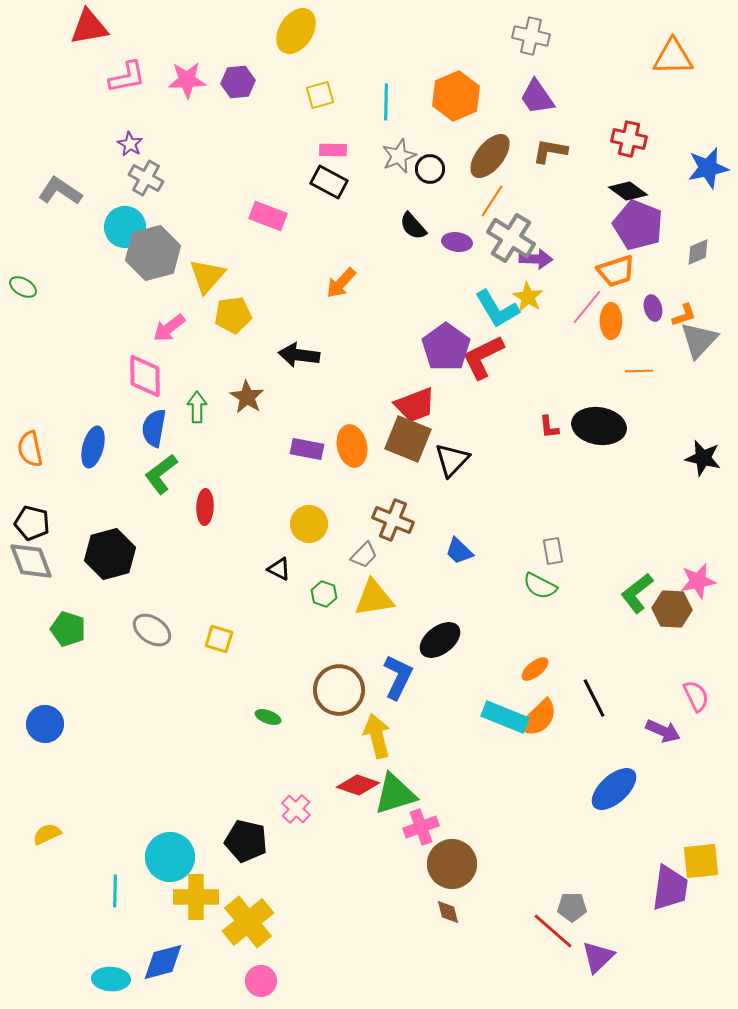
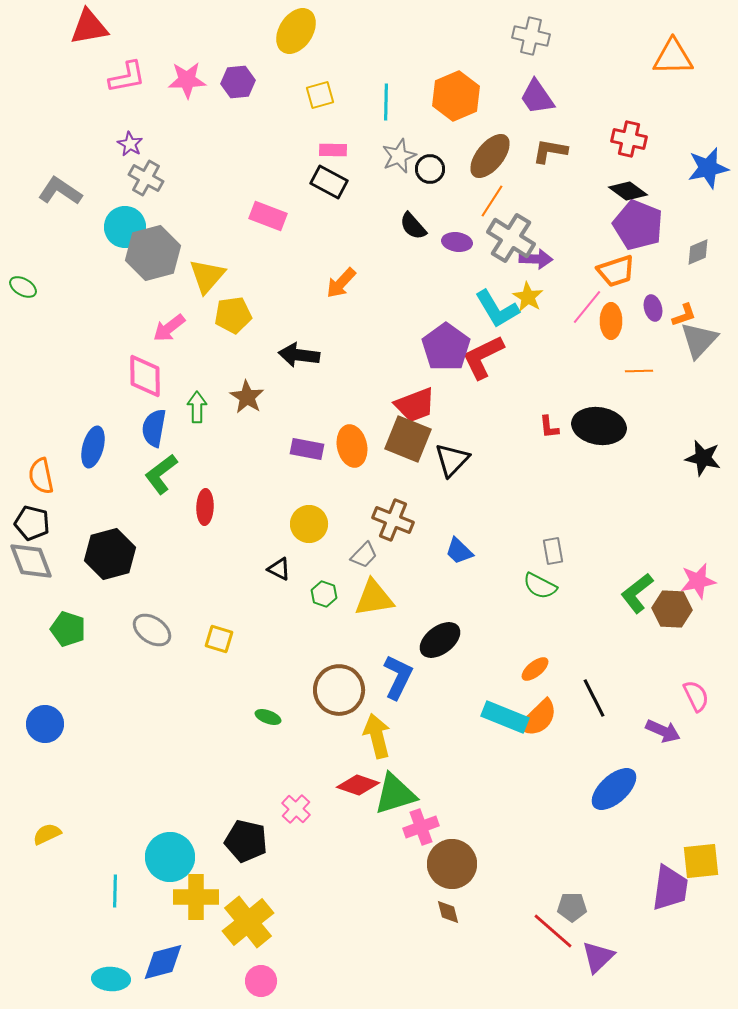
orange semicircle at (30, 449): moved 11 px right, 27 px down
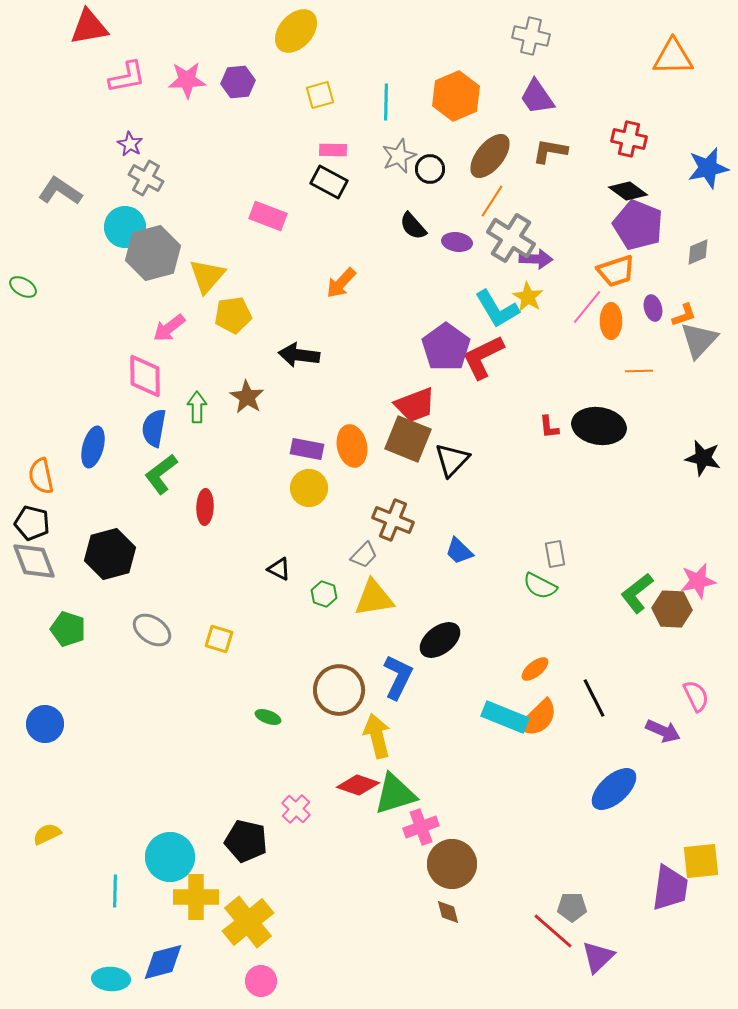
yellow ellipse at (296, 31): rotated 9 degrees clockwise
yellow circle at (309, 524): moved 36 px up
gray rectangle at (553, 551): moved 2 px right, 3 px down
gray diamond at (31, 561): moved 3 px right
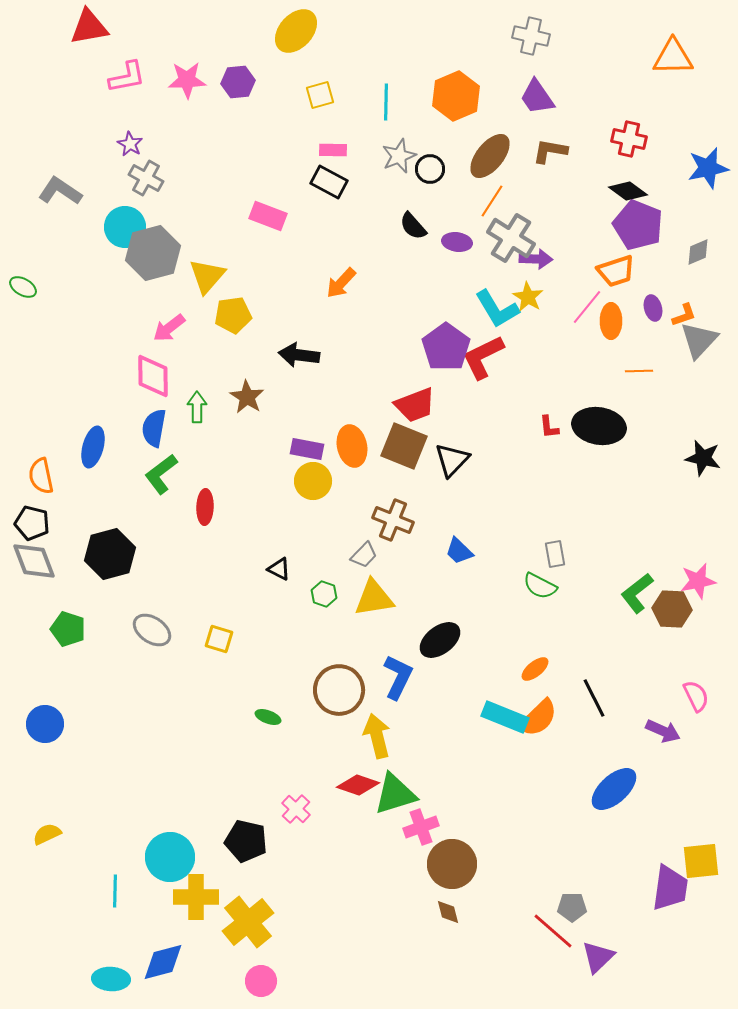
pink diamond at (145, 376): moved 8 px right
brown square at (408, 439): moved 4 px left, 7 px down
yellow circle at (309, 488): moved 4 px right, 7 px up
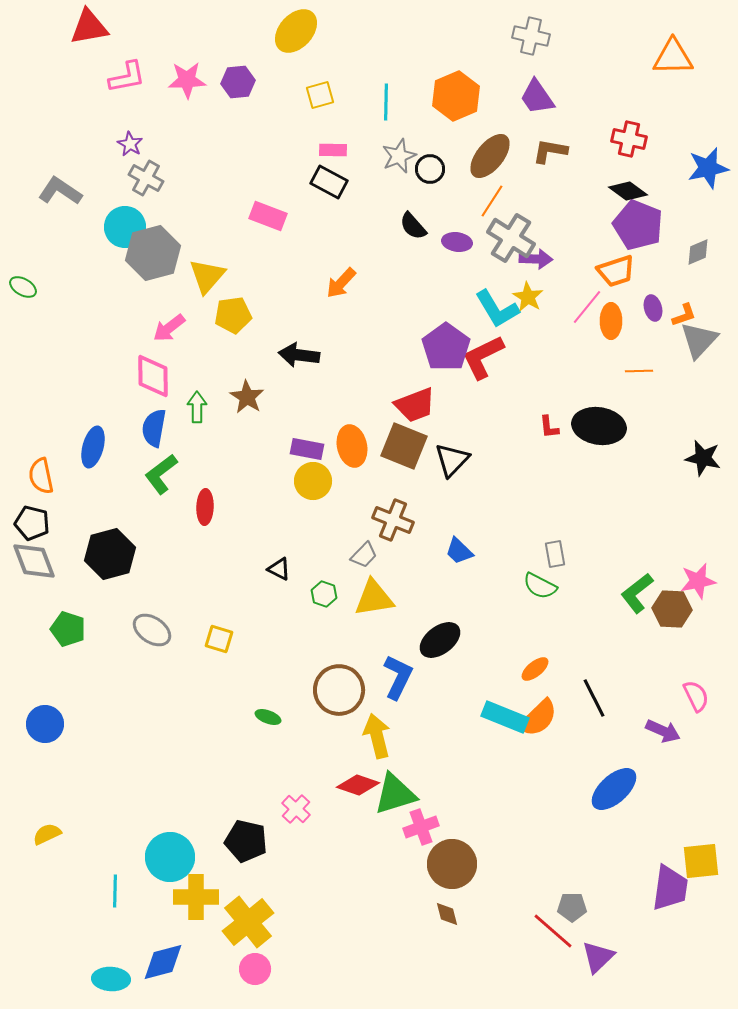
brown diamond at (448, 912): moved 1 px left, 2 px down
pink circle at (261, 981): moved 6 px left, 12 px up
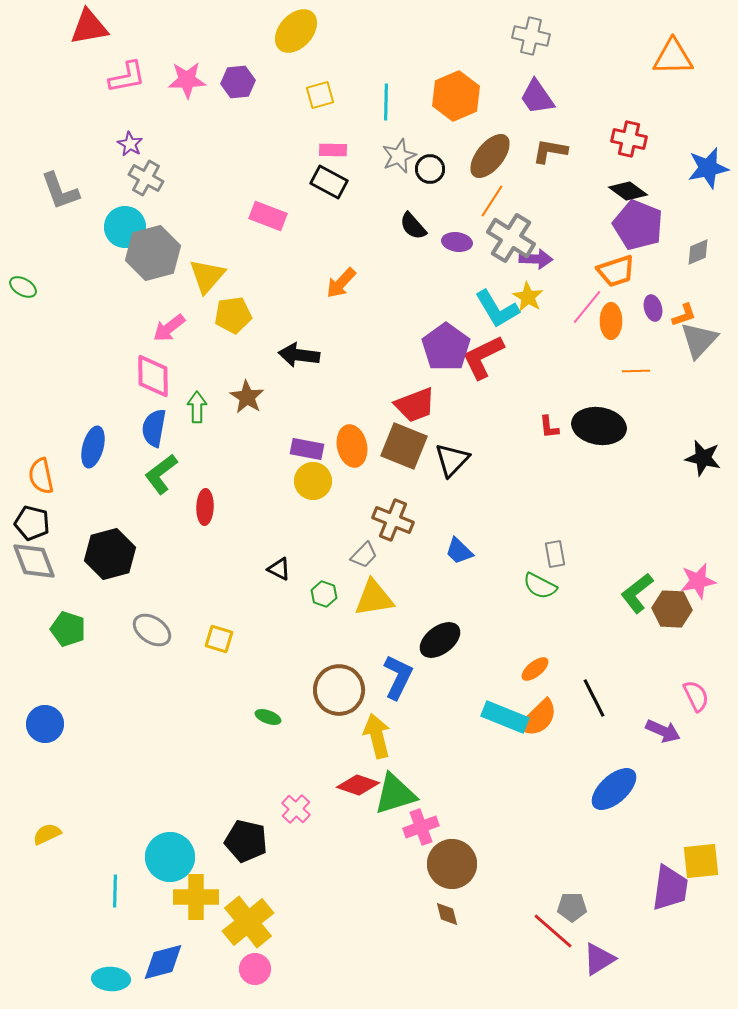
gray L-shape at (60, 191): rotated 144 degrees counterclockwise
orange line at (639, 371): moved 3 px left
purple triangle at (598, 957): moved 1 px right, 2 px down; rotated 12 degrees clockwise
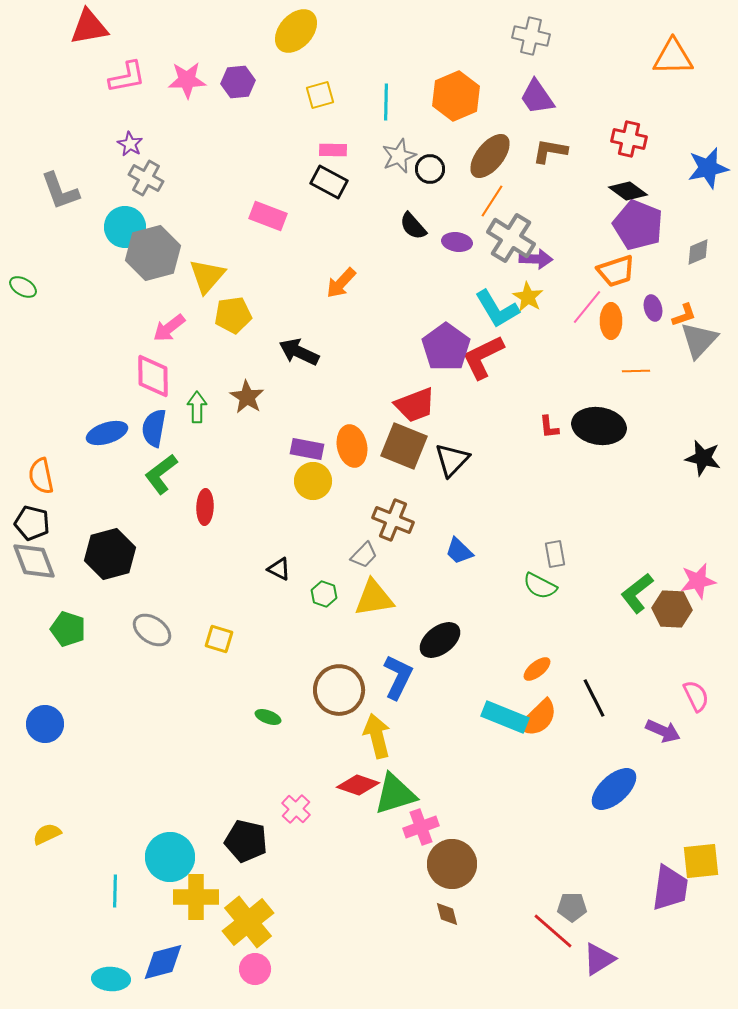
black arrow at (299, 355): moved 3 px up; rotated 18 degrees clockwise
blue ellipse at (93, 447): moved 14 px right, 14 px up; rotated 57 degrees clockwise
orange ellipse at (535, 669): moved 2 px right
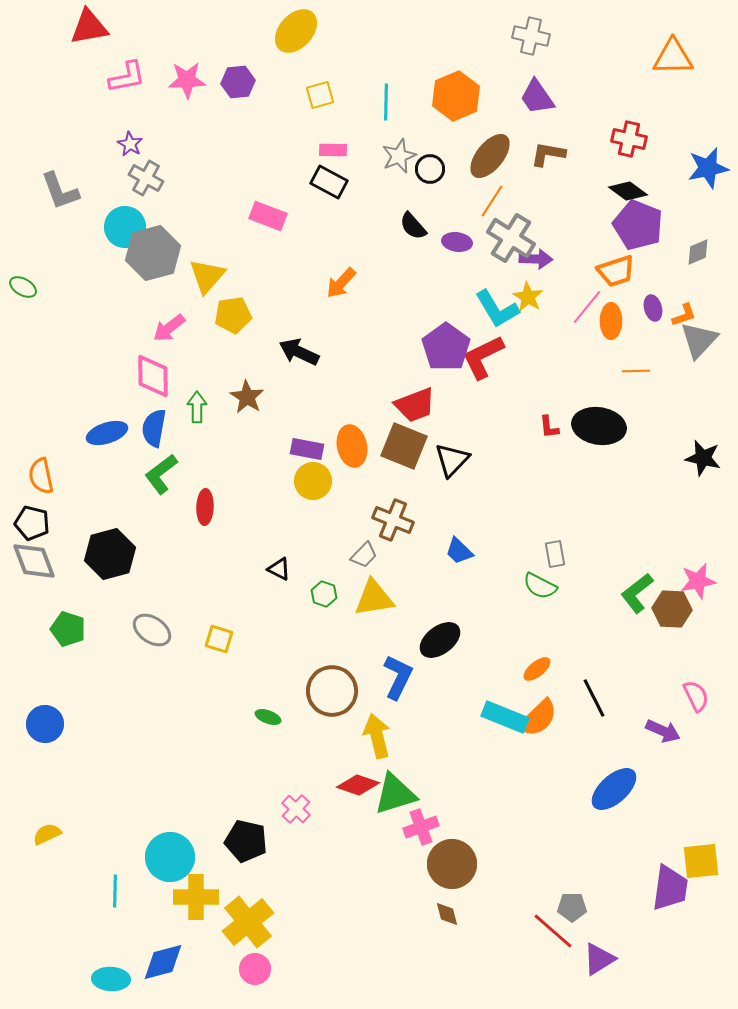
brown L-shape at (550, 151): moved 2 px left, 3 px down
brown circle at (339, 690): moved 7 px left, 1 px down
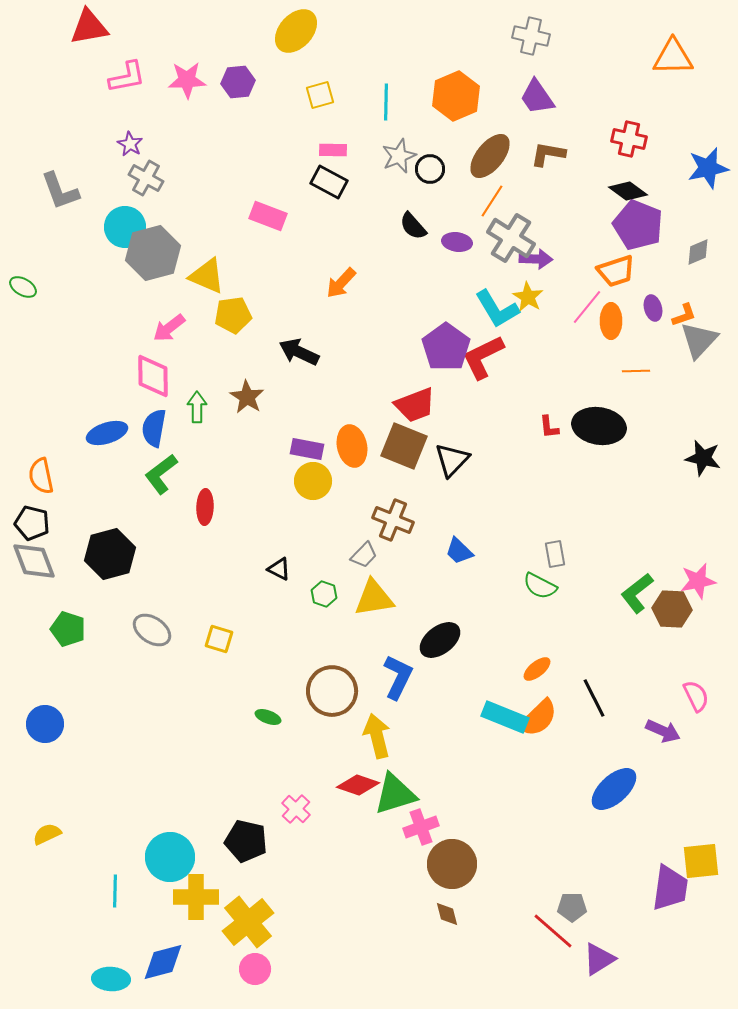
yellow triangle at (207, 276): rotated 48 degrees counterclockwise
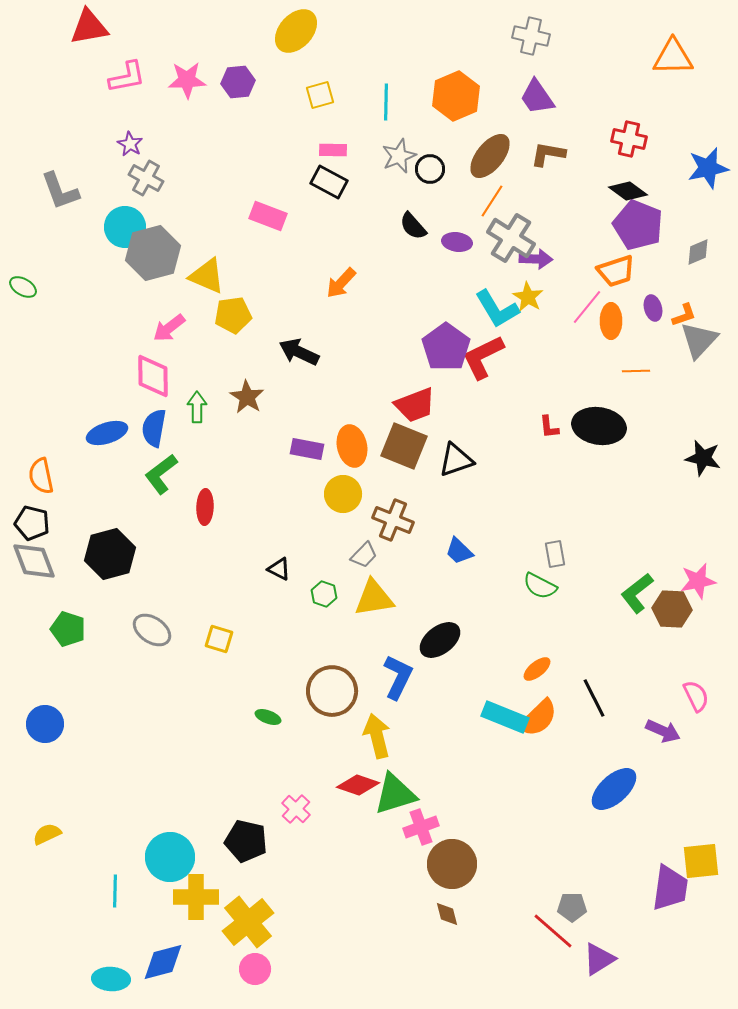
black triangle at (452, 460): moved 4 px right; rotated 27 degrees clockwise
yellow circle at (313, 481): moved 30 px right, 13 px down
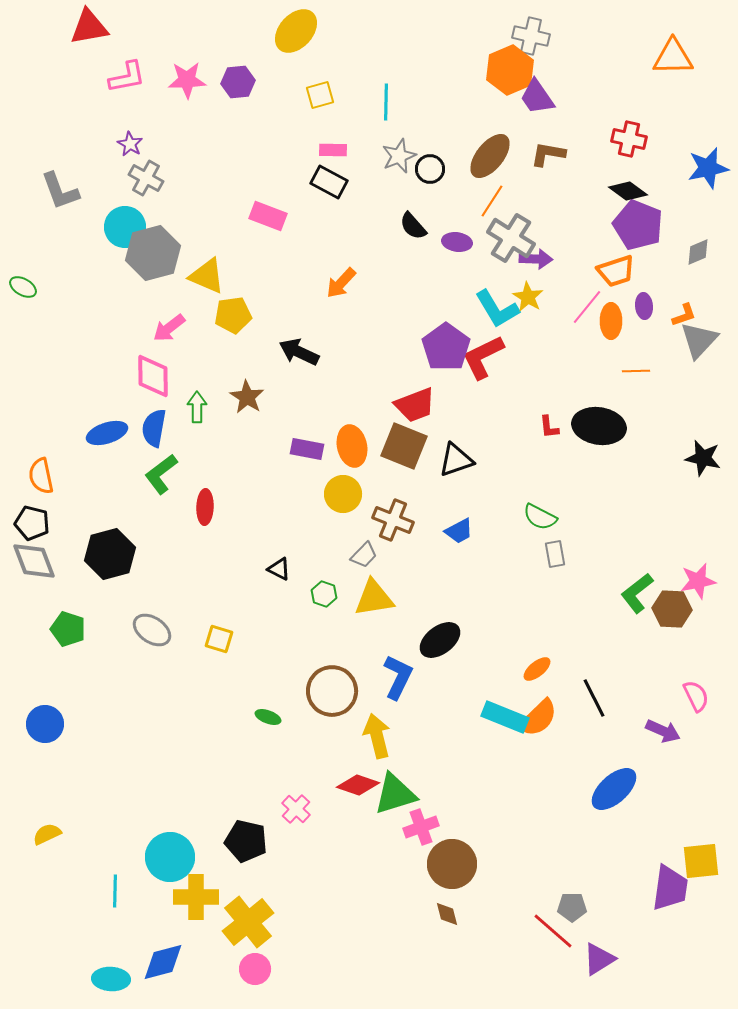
orange hexagon at (456, 96): moved 54 px right, 26 px up
purple ellipse at (653, 308): moved 9 px left, 2 px up; rotated 10 degrees clockwise
blue trapezoid at (459, 551): moved 20 px up; rotated 72 degrees counterclockwise
green semicircle at (540, 586): moved 69 px up
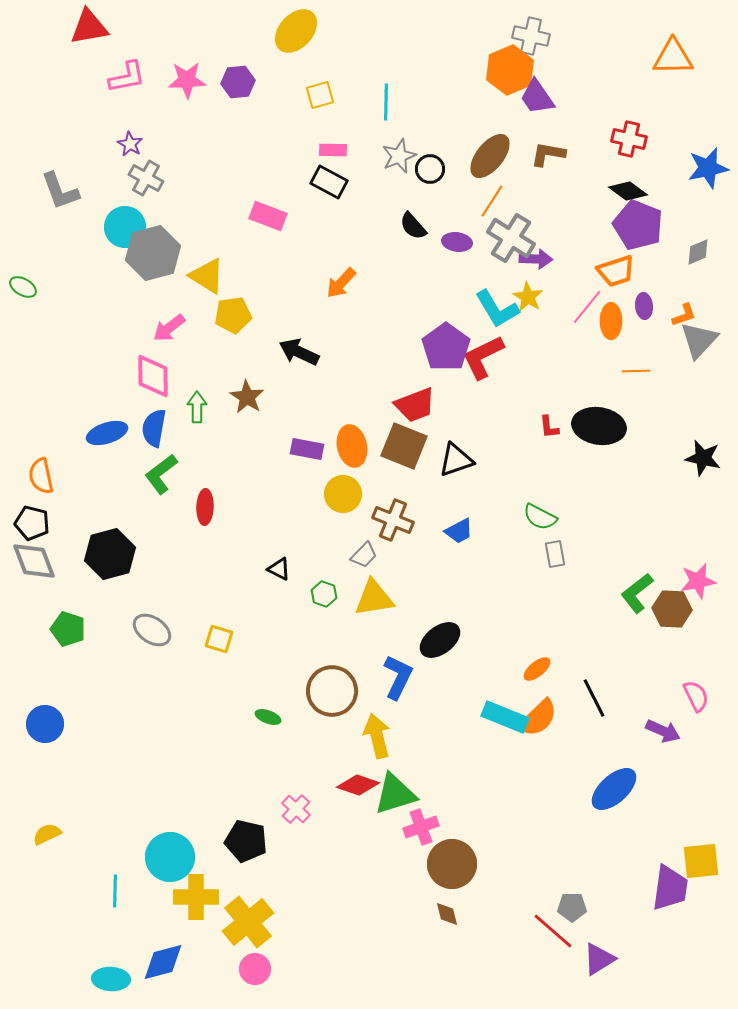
yellow triangle at (207, 276): rotated 9 degrees clockwise
